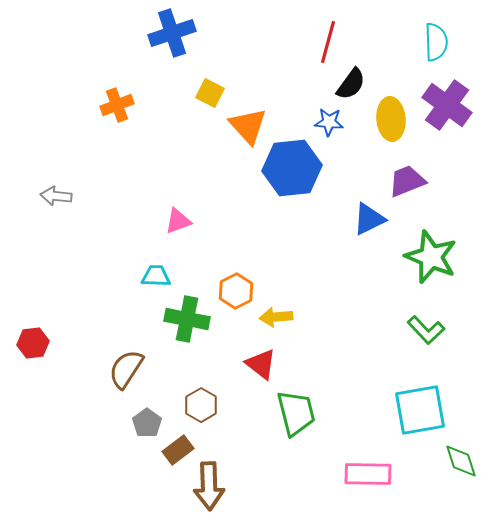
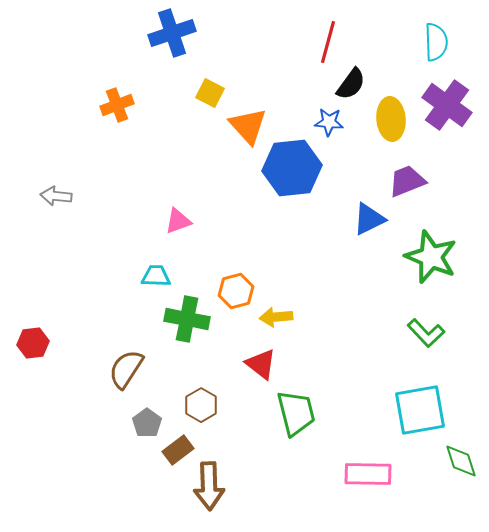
orange hexagon: rotated 12 degrees clockwise
green L-shape: moved 3 px down
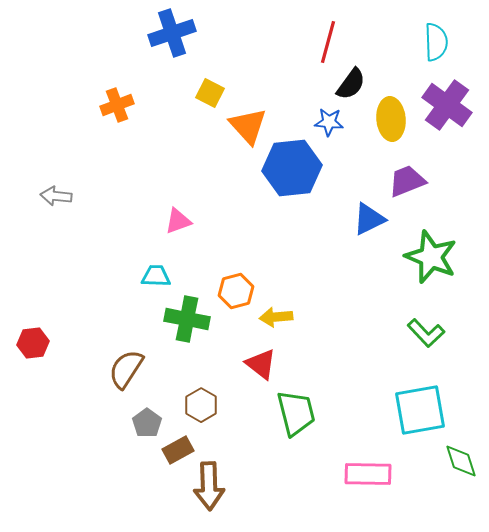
brown rectangle: rotated 8 degrees clockwise
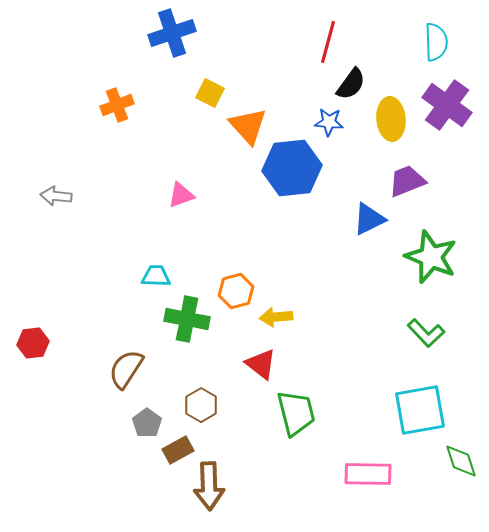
pink triangle: moved 3 px right, 26 px up
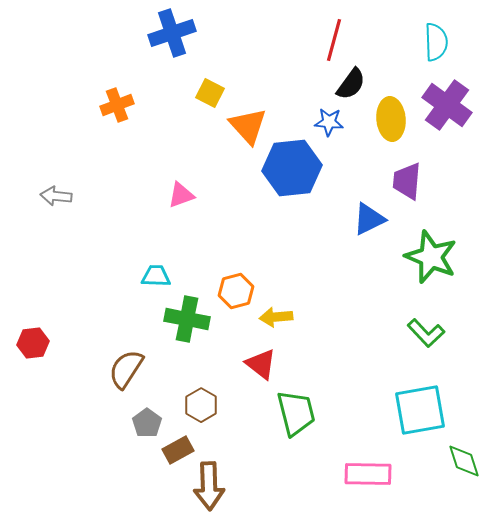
red line: moved 6 px right, 2 px up
purple trapezoid: rotated 63 degrees counterclockwise
green diamond: moved 3 px right
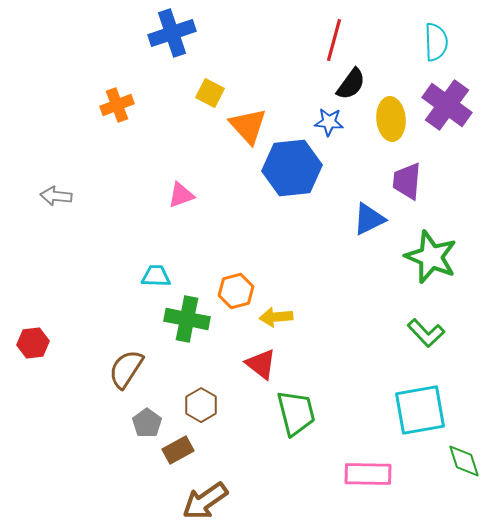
brown arrow: moved 4 px left, 15 px down; rotated 57 degrees clockwise
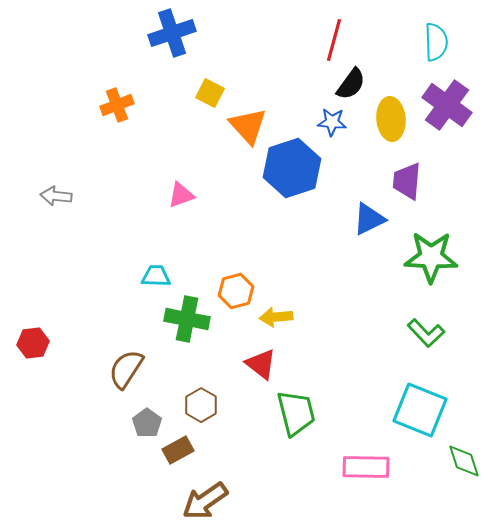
blue star: moved 3 px right
blue hexagon: rotated 12 degrees counterclockwise
green star: rotated 20 degrees counterclockwise
cyan square: rotated 32 degrees clockwise
pink rectangle: moved 2 px left, 7 px up
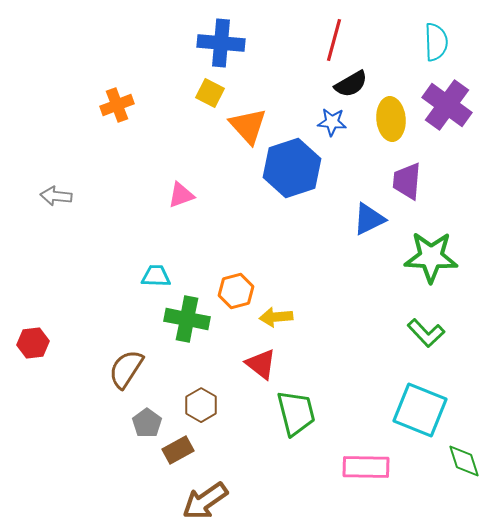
blue cross: moved 49 px right, 10 px down; rotated 24 degrees clockwise
black semicircle: rotated 24 degrees clockwise
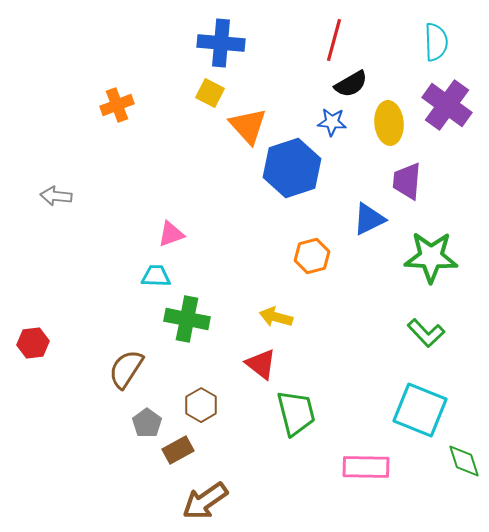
yellow ellipse: moved 2 px left, 4 px down
pink triangle: moved 10 px left, 39 px down
orange hexagon: moved 76 px right, 35 px up
yellow arrow: rotated 20 degrees clockwise
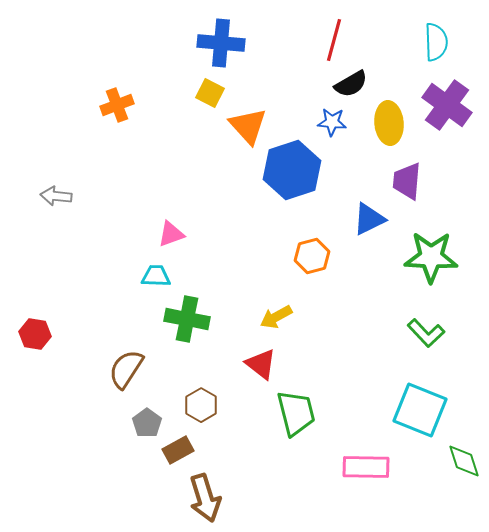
blue hexagon: moved 2 px down
yellow arrow: rotated 44 degrees counterclockwise
red hexagon: moved 2 px right, 9 px up; rotated 16 degrees clockwise
brown arrow: moved 3 px up; rotated 72 degrees counterclockwise
